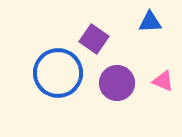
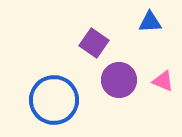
purple square: moved 4 px down
blue circle: moved 4 px left, 27 px down
purple circle: moved 2 px right, 3 px up
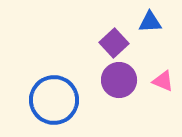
purple square: moved 20 px right; rotated 12 degrees clockwise
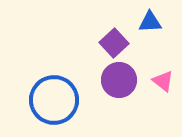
pink triangle: rotated 15 degrees clockwise
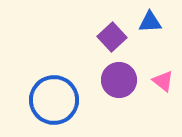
purple square: moved 2 px left, 6 px up
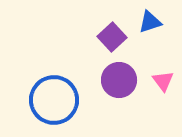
blue triangle: rotated 15 degrees counterclockwise
pink triangle: rotated 15 degrees clockwise
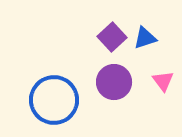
blue triangle: moved 5 px left, 16 px down
purple circle: moved 5 px left, 2 px down
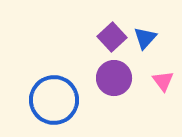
blue triangle: rotated 30 degrees counterclockwise
purple circle: moved 4 px up
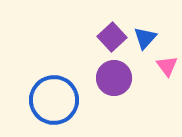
pink triangle: moved 4 px right, 15 px up
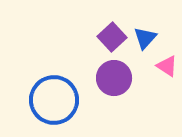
pink triangle: rotated 20 degrees counterclockwise
